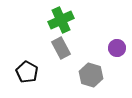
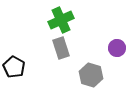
gray rectangle: rotated 10 degrees clockwise
black pentagon: moved 13 px left, 5 px up
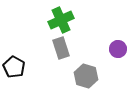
purple circle: moved 1 px right, 1 px down
gray hexagon: moved 5 px left, 1 px down
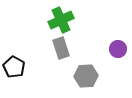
gray hexagon: rotated 20 degrees counterclockwise
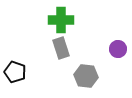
green cross: rotated 25 degrees clockwise
black pentagon: moved 1 px right, 5 px down; rotated 10 degrees counterclockwise
gray hexagon: rotated 10 degrees clockwise
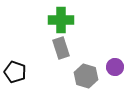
purple circle: moved 3 px left, 18 px down
gray hexagon: rotated 10 degrees clockwise
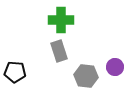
gray rectangle: moved 2 px left, 3 px down
black pentagon: rotated 15 degrees counterclockwise
gray hexagon: rotated 10 degrees counterclockwise
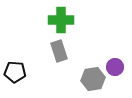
gray hexagon: moved 7 px right, 3 px down; rotated 15 degrees counterclockwise
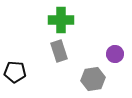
purple circle: moved 13 px up
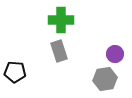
gray hexagon: moved 12 px right
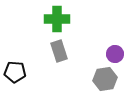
green cross: moved 4 px left, 1 px up
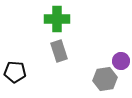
purple circle: moved 6 px right, 7 px down
